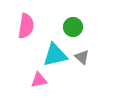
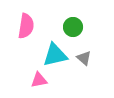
gray triangle: moved 2 px right, 1 px down
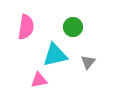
pink semicircle: moved 1 px down
gray triangle: moved 4 px right, 4 px down; rotated 28 degrees clockwise
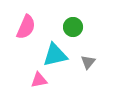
pink semicircle: rotated 15 degrees clockwise
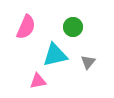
pink triangle: moved 1 px left, 1 px down
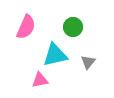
pink triangle: moved 2 px right, 1 px up
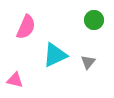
green circle: moved 21 px right, 7 px up
cyan triangle: rotated 12 degrees counterclockwise
pink triangle: moved 25 px left; rotated 24 degrees clockwise
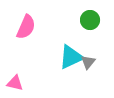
green circle: moved 4 px left
cyan triangle: moved 16 px right, 2 px down
pink triangle: moved 3 px down
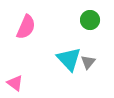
cyan triangle: moved 2 px left, 2 px down; rotated 48 degrees counterclockwise
pink triangle: rotated 24 degrees clockwise
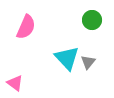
green circle: moved 2 px right
cyan triangle: moved 2 px left, 1 px up
